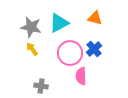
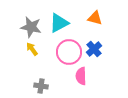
pink circle: moved 1 px left, 1 px up
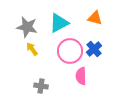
gray star: moved 4 px left
pink circle: moved 1 px right, 1 px up
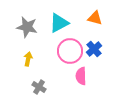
yellow arrow: moved 4 px left, 10 px down; rotated 48 degrees clockwise
gray cross: moved 2 px left, 1 px down; rotated 24 degrees clockwise
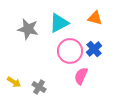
gray star: moved 1 px right, 2 px down
yellow arrow: moved 14 px left, 23 px down; rotated 112 degrees clockwise
pink semicircle: rotated 24 degrees clockwise
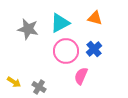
cyan triangle: moved 1 px right
pink circle: moved 4 px left
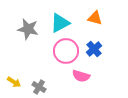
pink semicircle: rotated 96 degrees counterclockwise
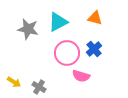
cyan triangle: moved 2 px left, 1 px up
pink circle: moved 1 px right, 2 px down
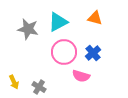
blue cross: moved 1 px left, 4 px down
pink circle: moved 3 px left, 1 px up
yellow arrow: rotated 32 degrees clockwise
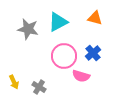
pink circle: moved 4 px down
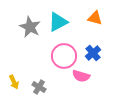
gray star: moved 2 px right, 2 px up; rotated 15 degrees clockwise
